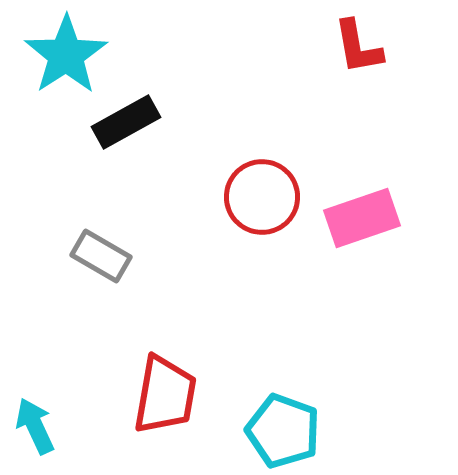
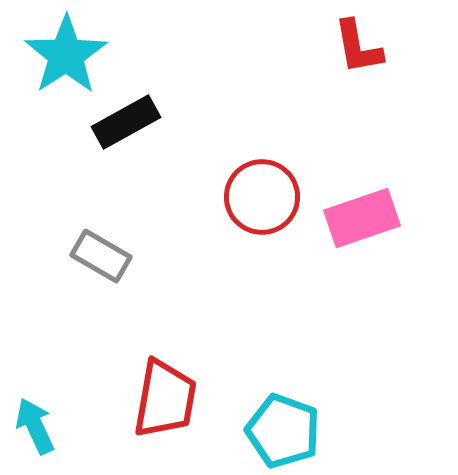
red trapezoid: moved 4 px down
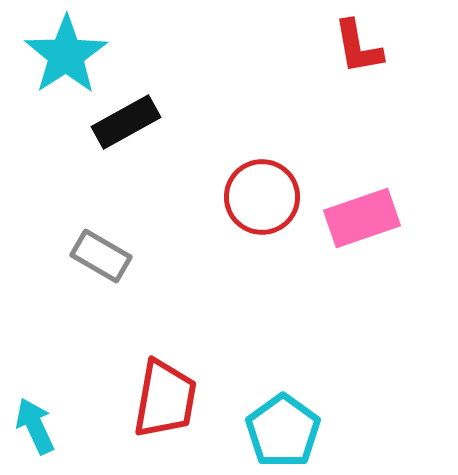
cyan pentagon: rotated 16 degrees clockwise
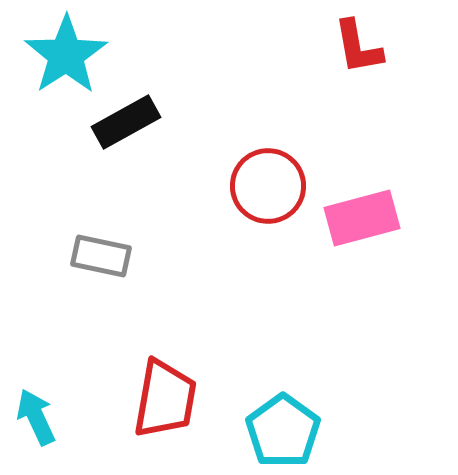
red circle: moved 6 px right, 11 px up
pink rectangle: rotated 4 degrees clockwise
gray rectangle: rotated 18 degrees counterclockwise
cyan arrow: moved 1 px right, 9 px up
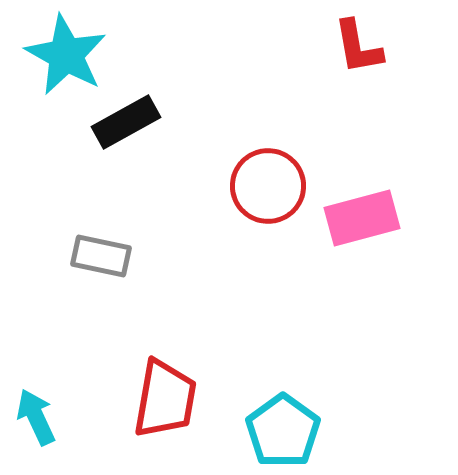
cyan star: rotated 10 degrees counterclockwise
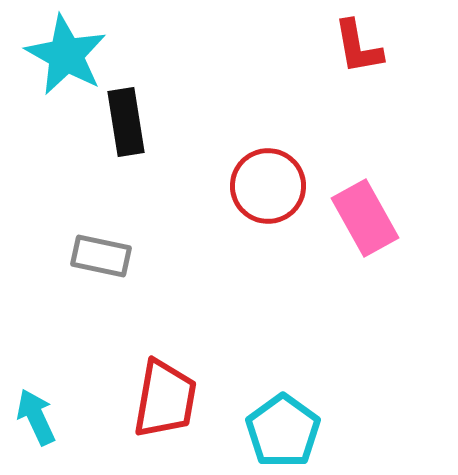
black rectangle: rotated 70 degrees counterclockwise
pink rectangle: moved 3 px right; rotated 76 degrees clockwise
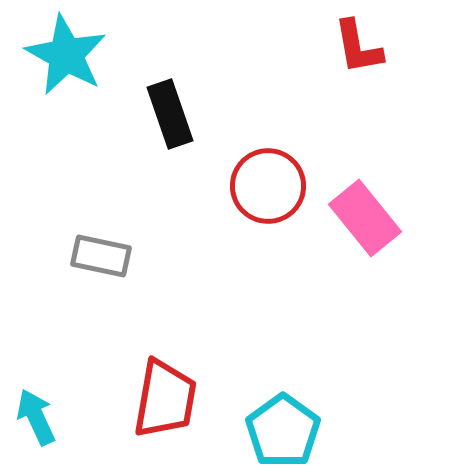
black rectangle: moved 44 px right, 8 px up; rotated 10 degrees counterclockwise
pink rectangle: rotated 10 degrees counterclockwise
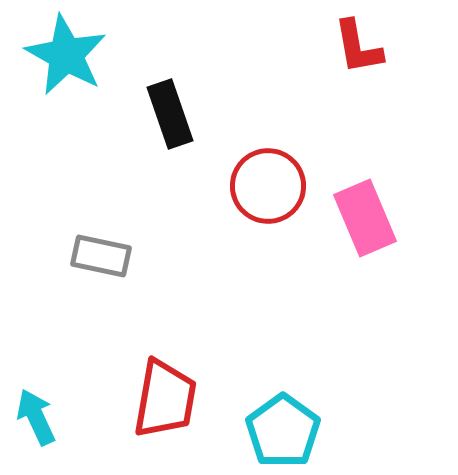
pink rectangle: rotated 16 degrees clockwise
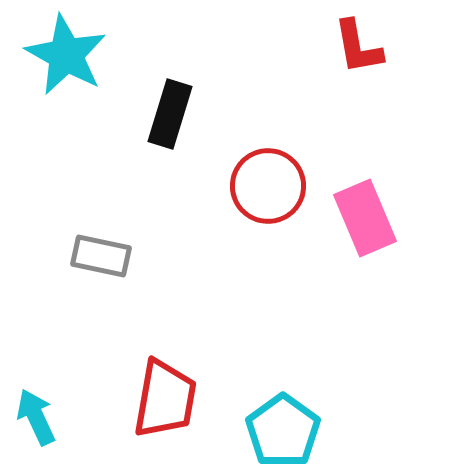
black rectangle: rotated 36 degrees clockwise
